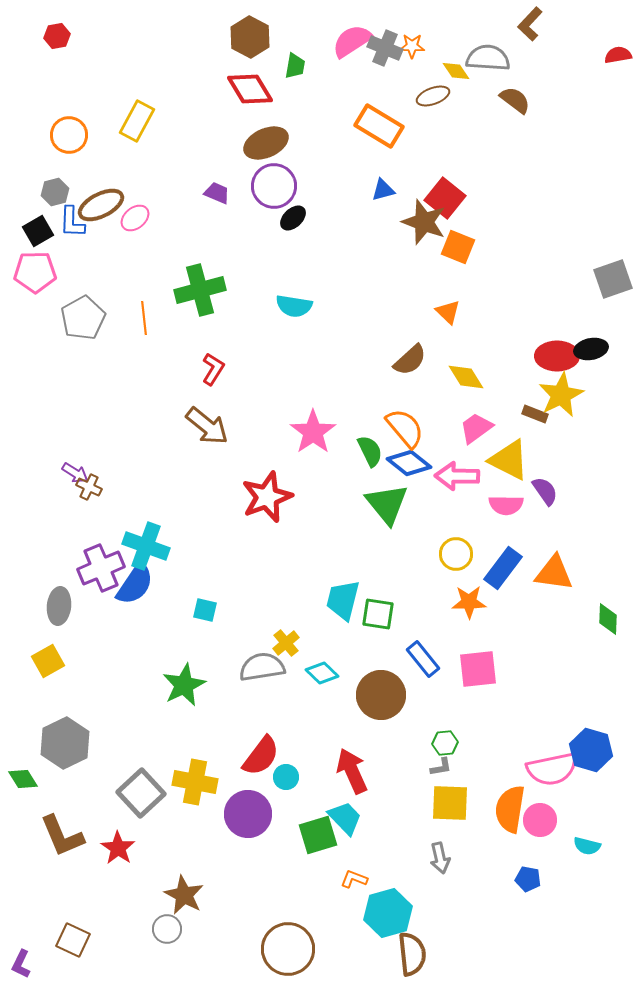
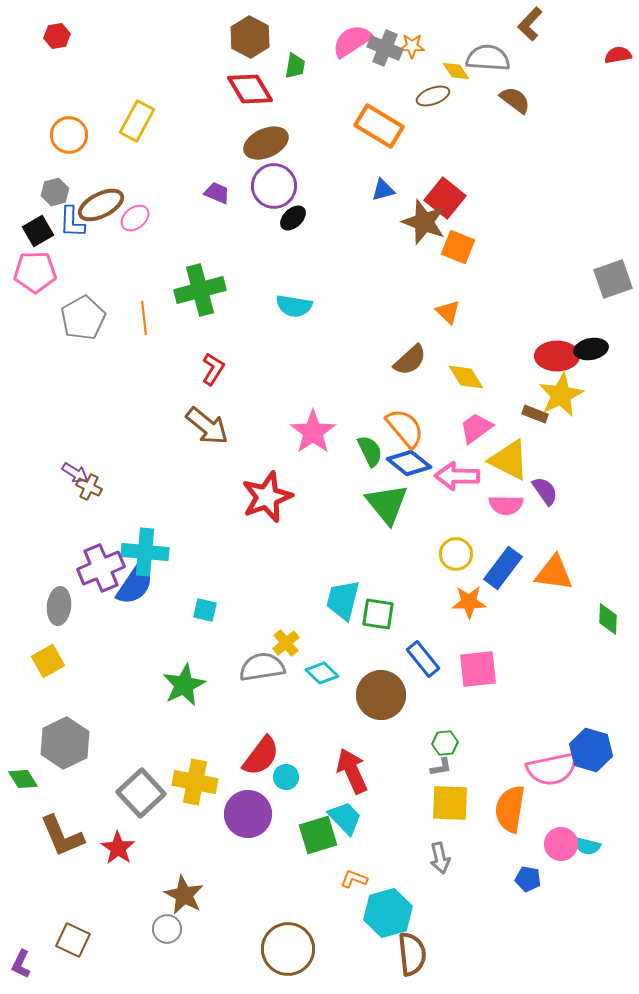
cyan cross at (146, 546): moved 1 px left, 6 px down; rotated 15 degrees counterclockwise
pink circle at (540, 820): moved 21 px right, 24 px down
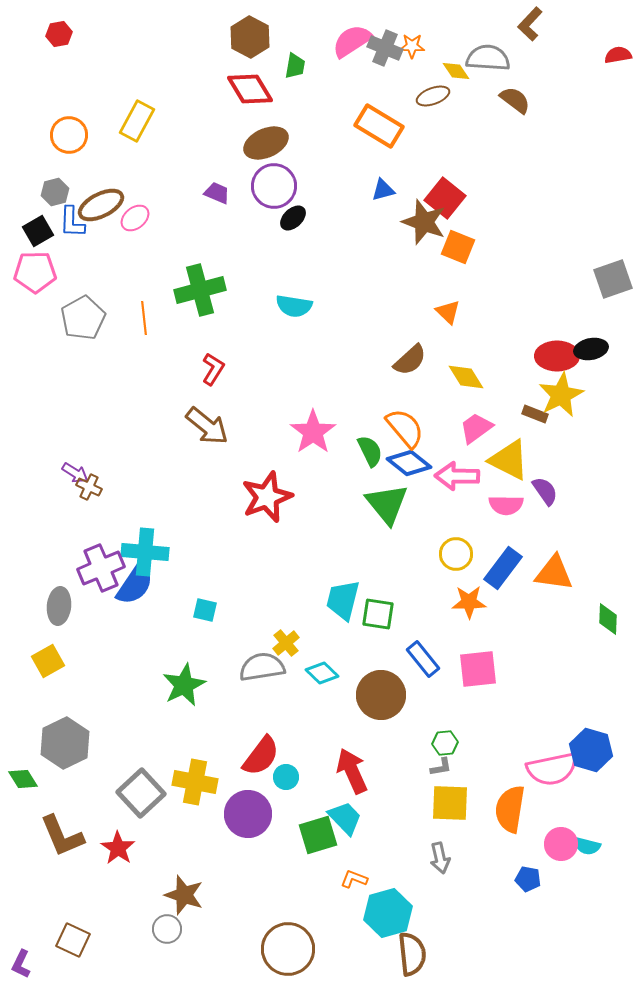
red hexagon at (57, 36): moved 2 px right, 2 px up
brown star at (184, 895): rotated 9 degrees counterclockwise
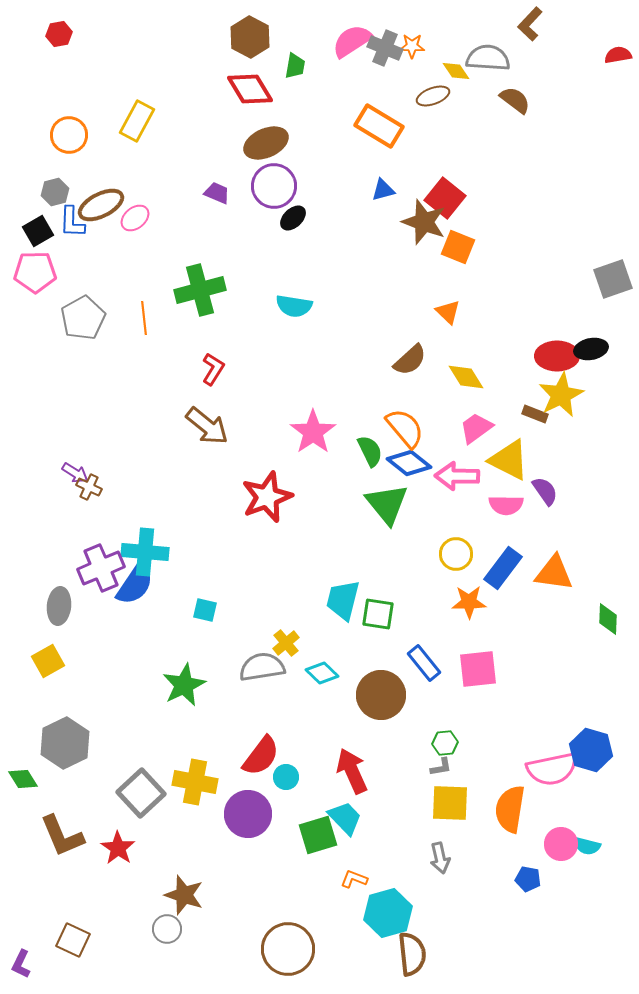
blue rectangle at (423, 659): moved 1 px right, 4 px down
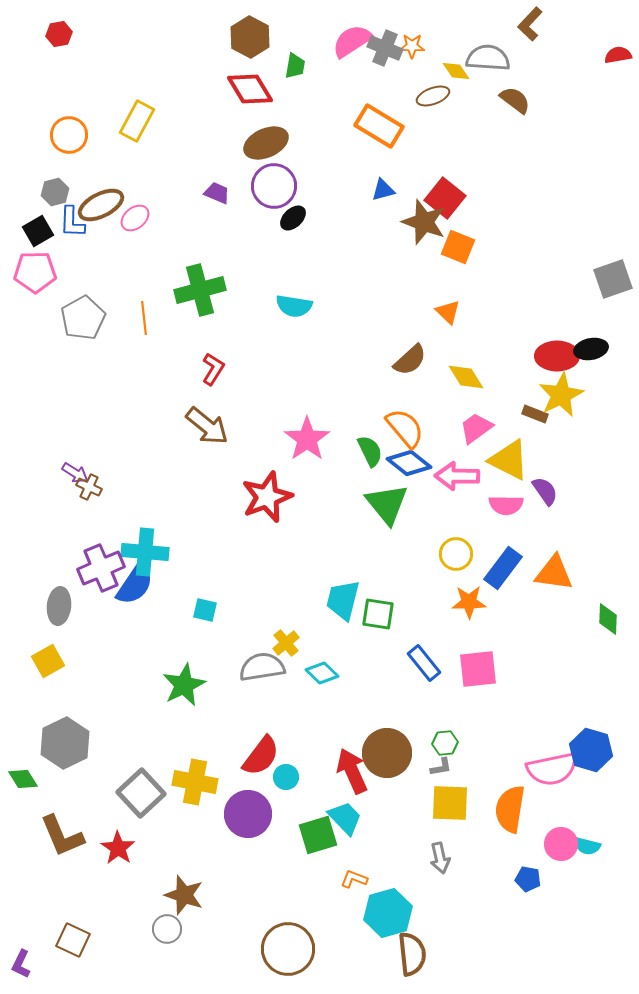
pink star at (313, 432): moved 6 px left, 7 px down
brown circle at (381, 695): moved 6 px right, 58 px down
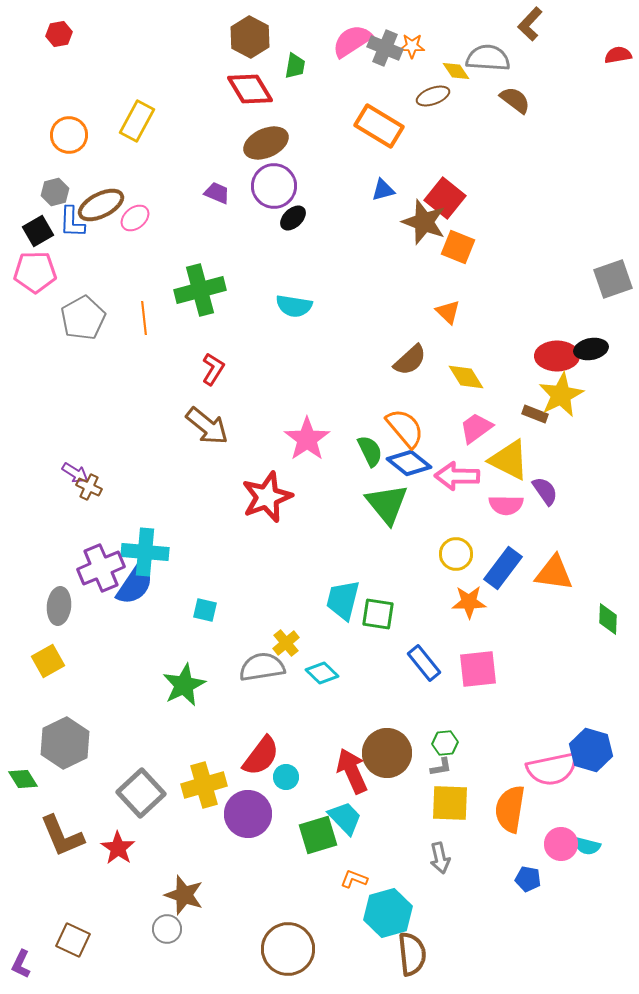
yellow cross at (195, 782): moved 9 px right, 3 px down; rotated 27 degrees counterclockwise
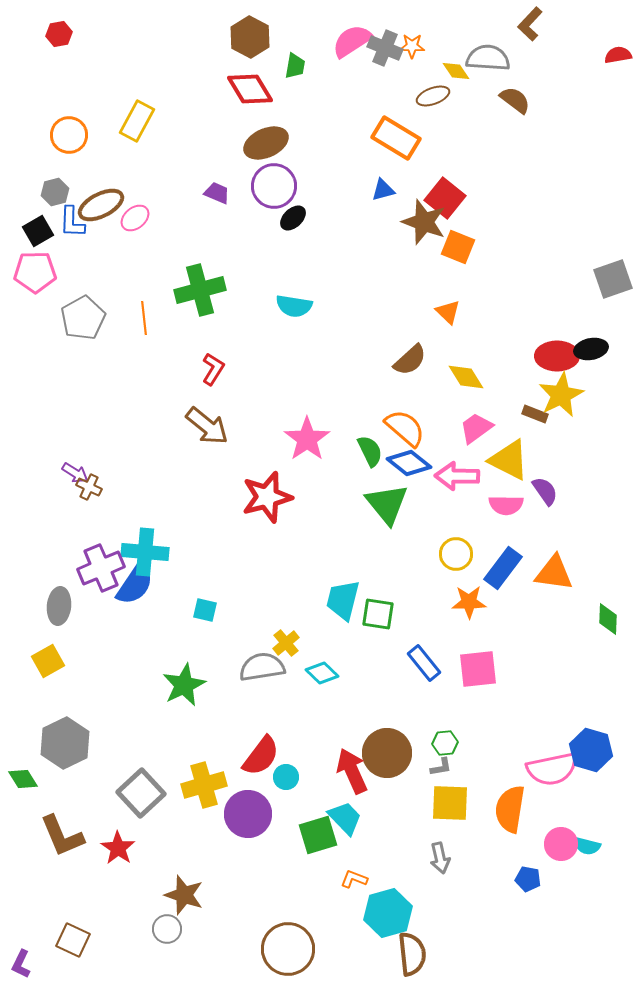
orange rectangle at (379, 126): moved 17 px right, 12 px down
orange semicircle at (405, 428): rotated 9 degrees counterclockwise
red star at (267, 497): rotated 6 degrees clockwise
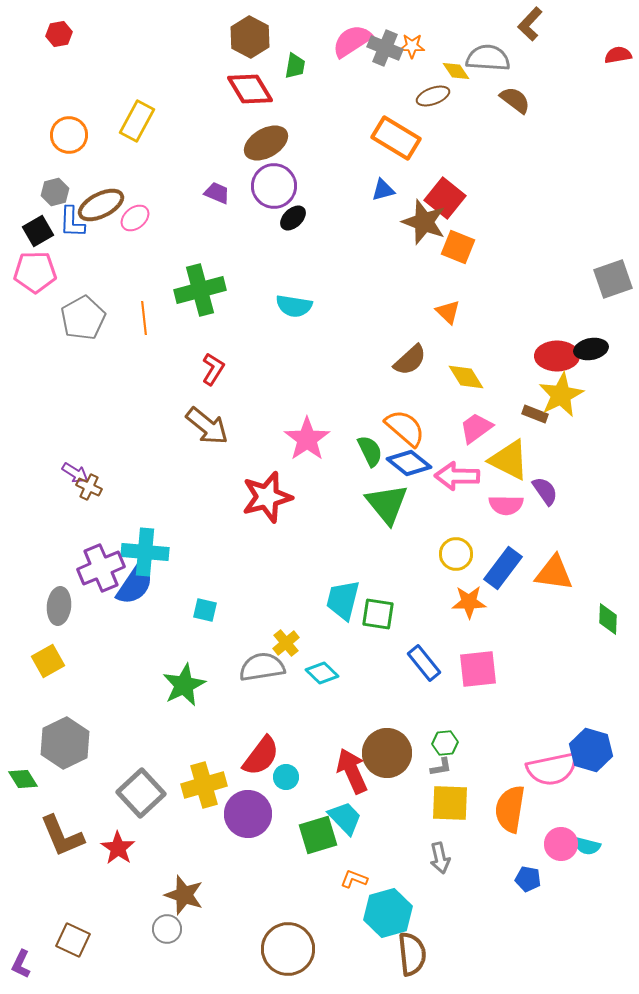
brown ellipse at (266, 143): rotated 6 degrees counterclockwise
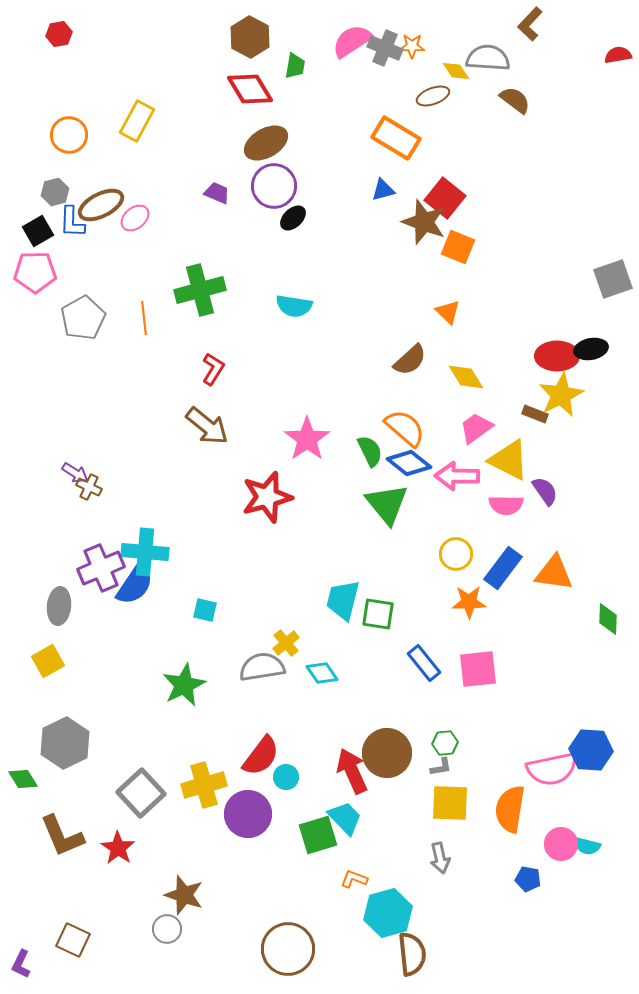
cyan diamond at (322, 673): rotated 12 degrees clockwise
blue hexagon at (591, 750): rotated 12 degrees counterclockwise
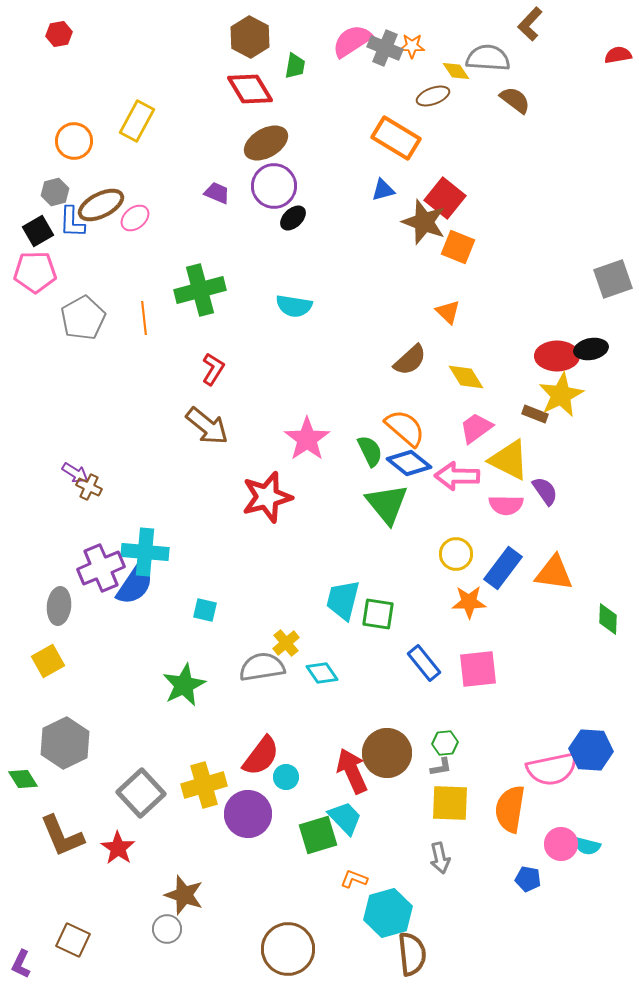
orange circle at (69, 135): moved 5 px right, 6 px down
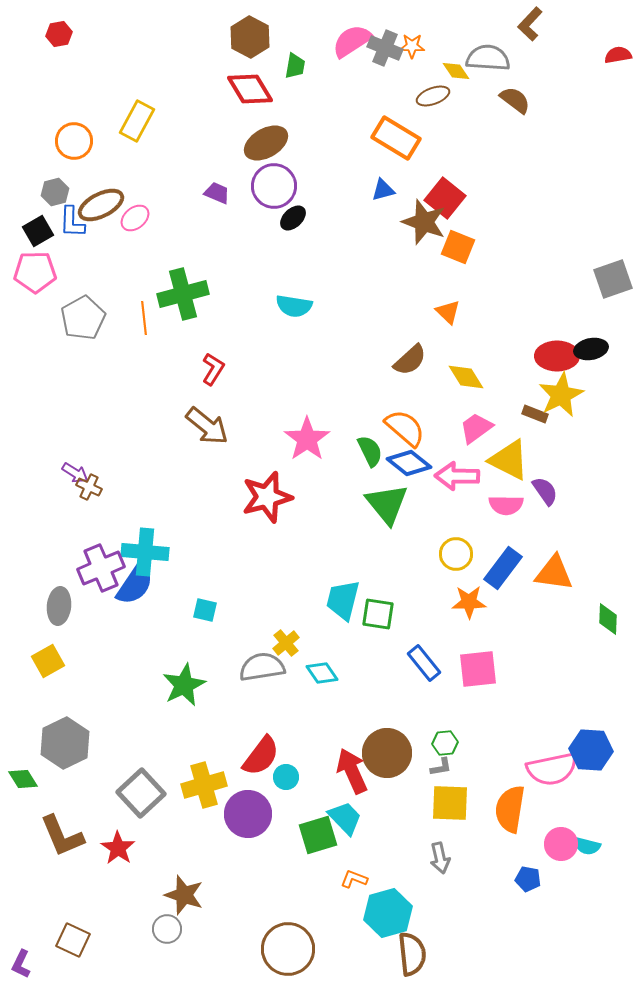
green cross at (200, 290): moved 17 px left, 4 px down
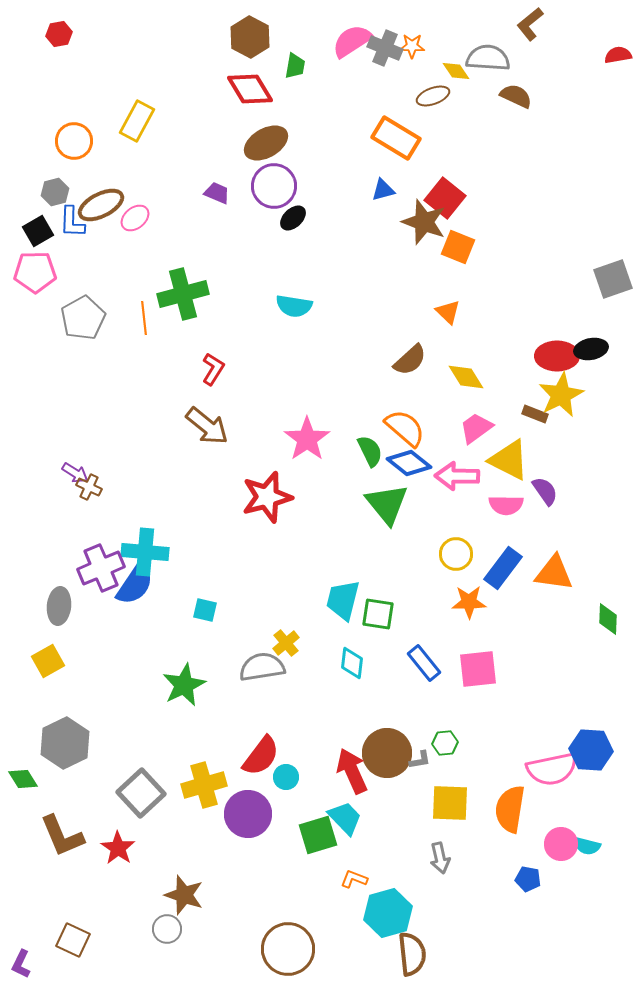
brown L-shape at (530, 24): rotated 8 degrees clockwise
brown semicircle at (515, 100): moved 1 px right, 4 px up; rotated 12 degrees counterclockwise
cyan diamond at (322, 673): moved 30 px right, 10 px up; rotated 40 degrees clockwise
gray L-shape at (441, 767): moved 21 px left, 7 px up
